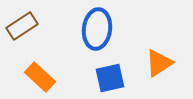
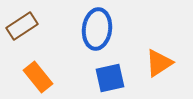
orange rectangle: moved 2 px left; rotated 8 degrees clockwise
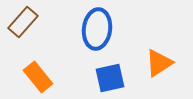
brown rectangle: moved 1 px right, 4 px up; rotated 16 degrees counterclockwise
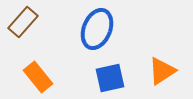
blue ellipse: rotated 15 degrees clockwise
orange triangle: moved 3 px right, 8 px down
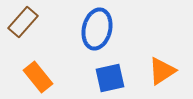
blue ellipse: rotated 9 degrees counterclockwise
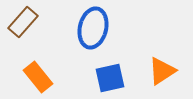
blue ellipse: moved 4 px left, 1 px up
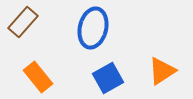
blue square: moved 2 px left; rotated 16 degrees counterclockwise
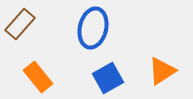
brown rectangle: moved 3 px left, 2 px down
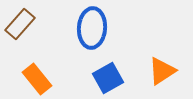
blue ellipse: moved 1 px left; rotated 9 degrees counterclockwise
orange rectangle: moved 1 px left, 2 px down
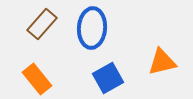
brown rectangle: moved 22 px right
orange triangle: moved 9 px up; rotated 20 degrees clockwise
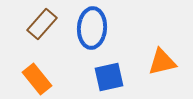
blue square: moved 1 px right, 1 px up; rotated 16 degrees clockwise
